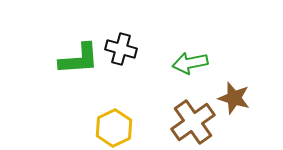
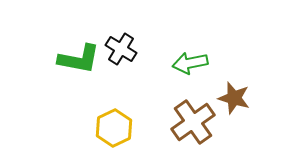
black cross: rotated 16 degrees clockwise
green L-shape: rotated 15 degrees clockwise
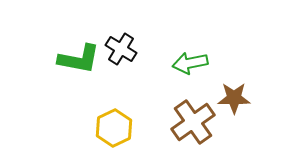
brown star: rotated 16 degrees counterclockwise
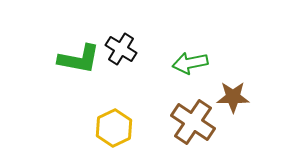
brown star: moved 1 px left, 1 px up
brown cross: rotated 21 degrees counterclockwise
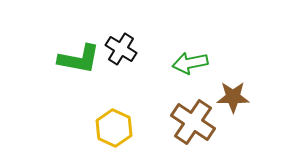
yellow hexagon: rotated 9 degrees counterclockwise
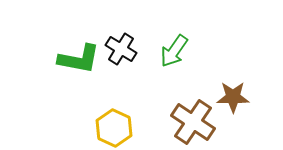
green arrow: moved 16 px left, 12 px up; rotated 44 degrees counterclockwise
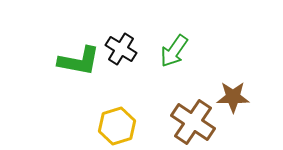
green L-shape: moved 2 px down
yellow hexagon: moved 3 px right, 2 px up; rotated 18 degrees clockwise
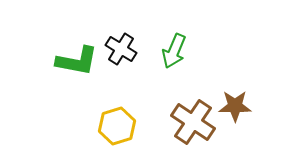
green arrow: rotated 12 degrees counterclockwise
green L-shape: moved 2 px left
brown star: moved 2 px right, 9 px down
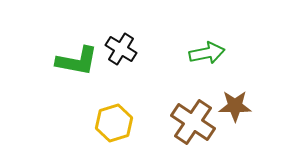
green arrow: moved 33 px right, 2 px down; rotated 124 degrees counterclockwise
yellow hexagon: moved 3 px left, 3 px up
